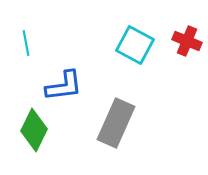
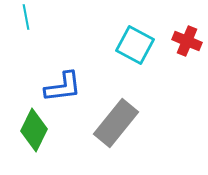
cyan line: moved 26 px up
blue L-shape: moved 1 px left, 1 px down
gray rectangle: rotated 15 degrees clockwise
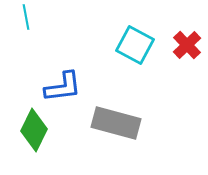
red cross: moved 4 px down; rotated 24 degrees clockwise
gray rectangle: rotated 66 degrees clockwise
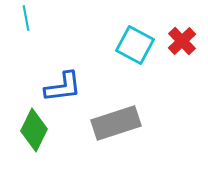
cyan line: moved 1 px down
red cross: moved 5 px left, 4 px up
gray rectangle: rotated 33 degrees counterclockwise
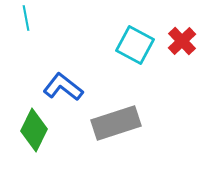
blue L-shape: rotated 135 degrees counterclockwise
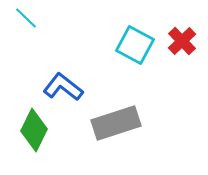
cyan line: rotated 35 degrees counterclockwise
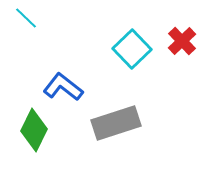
cyan square: moved 3 px left, 4 px down; rotated 18 degrees clockwise
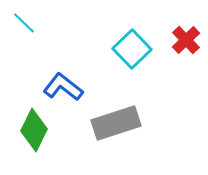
cyan line: moved 2 px left, 5 px down
red cross: moved 4 px right, 1 px up
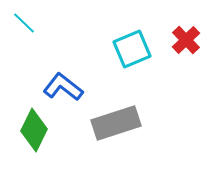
cyan square: rotated 21 degrees clockwise
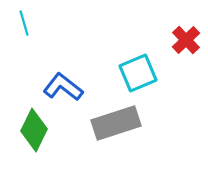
cyan line: rotated 30 degrees clockwise
cyan square: moved 6 px right, 24 px down
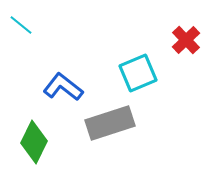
cyan line: moved 3 px left, 2 px down; rotated 35 degrees counterclockwise
gray rectangle: moved 6 px left
green diamond: moved 12 px down
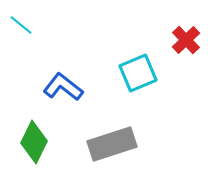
gray rectangle: moved 2 px right, 21 px down
